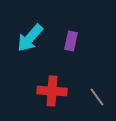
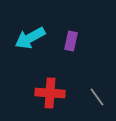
cyan arrow: rotated 20 degrees clockwise
red cross: moved 2 px left, 2 px down
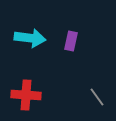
cyan arrow: rotated 144 degrees counterclockwise
red cross: moved 24 px left, 2 px down
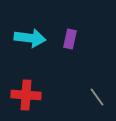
purple rectangle: moved 1 px left, 2 px up
